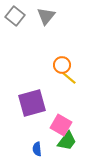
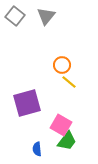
yellow line: moved 4 px down
purple square: moved 5 px left
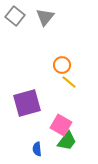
gray triangle: moved 1 px left, 1 px down
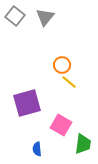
green trapezoid: moved 16 px right, 3 px down; rotated 30 degrees counterclockwise
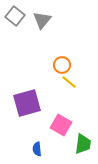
gray triangle: moved 3 px left, 3 px down
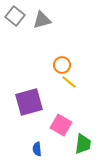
gray triangle: rotated 36 degrees clockwise
purple square: moved 2 px right, 1 px up
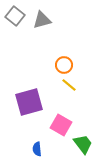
orange circle: moved 2 px right
yellow line: moved 3 px down
green trapezoid: rotated 45 degrees counterclockwise
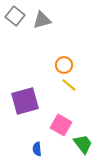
purple square: moved 4 px left, 1 px up
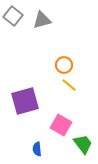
gray square: moved 2 px left
